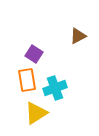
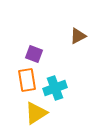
purple square: rotated 12 degrees counterclockwise
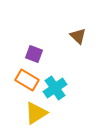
brown triangle: rotated 48 degrees counterclockwise
orange rectangle: rotated 50 degrees counterclockwise
cyan cross: rotated 15 degrees counterclockwise
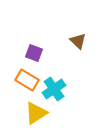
brown triangle: moved 5 px down
purple square: moved 1 px up
cyan cross: moved 1 px left, 1 px down
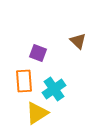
purple square: moved 4 px right
orange rectangle: moved 3 px left, 1 px down; rotated 55 degrees clockwise
yellow triangle: moved 1 px right
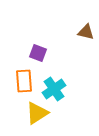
brown triangle: moved 8 px right, 9 px up; rotated 30 degrees counterclockwise
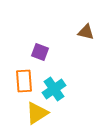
purple square: moved 2 px right, 1 px up
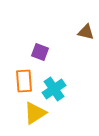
yellow triangle: moved 2 px left
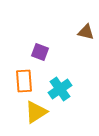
cyan cross: moved 6 px right
yellow triangle: moved 1 px right, 1 px up
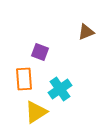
brown triangle: rotated 36 degrees counterclockwise
orange rectangle: moved 2 px up
